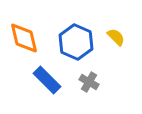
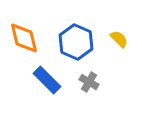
yellow semicircle: moved 3 px right, 2 px down
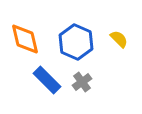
orange diamond: moved 1 px right, 1 px down
gray cross: moved 7 px left; rotated 24 degrees clockwise
